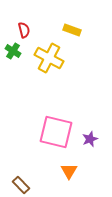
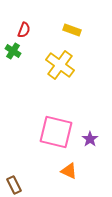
red semicircle: rotated 35 degrees clockwise
yellow cross: moved 11 px right, 7 px down; rotated 8 degrees clockwise
purple star: rotated 14 degrees counterclockwise
orange triangle: rotated 36 degrees counterclockwise
brown rectangle: moved 7 px left; rotated 18 degrees clockwise
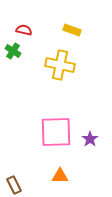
red semicircle: rotated 98 degrees counterclockwise
yellow cross: rotated 24 degrees counterclockwise
pink square: rotated 16 degrees counterclockwise
orange triangle: moved 9 px left, 5 px down; rotated 24 degrees counterclockwise
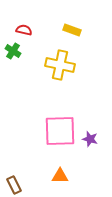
pink square: moved 4 px right, 1 px up
purple star: rotated 21 degrees counterclockwise
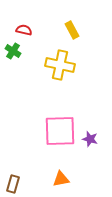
yellow rectangle: rotated 42 degrees clockwise
orange triangle: moved 1 px right, 3 px down; rotated 12 degrees counterclockwise
brown rectangle: moved 1 px left, 1 px up; rotated 42 degrees clockwise
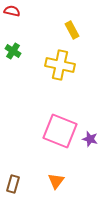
red semicircle: moved 12 px left, 19 px up
pink square: rotated 24 degrees clockwise
orange triangle: moved 5 px left, 2 px down; rotated 42 degrees counterclockwise
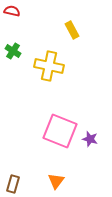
yellow cross: moved 11 px left, 1 px down
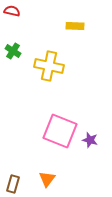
yellow rectangle: moved 3 px right, 4 px up; rotated 60 degrees counterclockwise
purple star: moved 1 px down
orange triangle: moved 9 px left, 2 px up
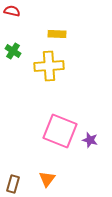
yellow rectangle: moved 18 px left, 8 px down
yellow cross: rotated 16 degrees counterclockwise
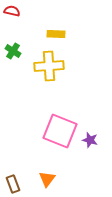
yellow rectangle: moved 1 px left
brown rectangle: rotated 36 degrees counterclockwise
